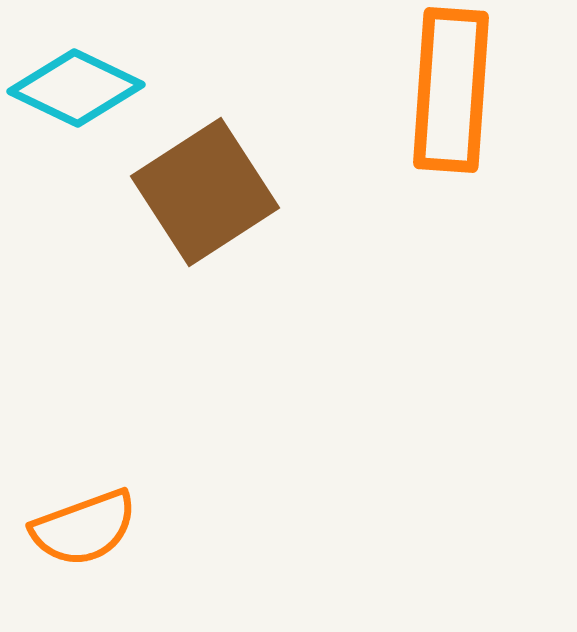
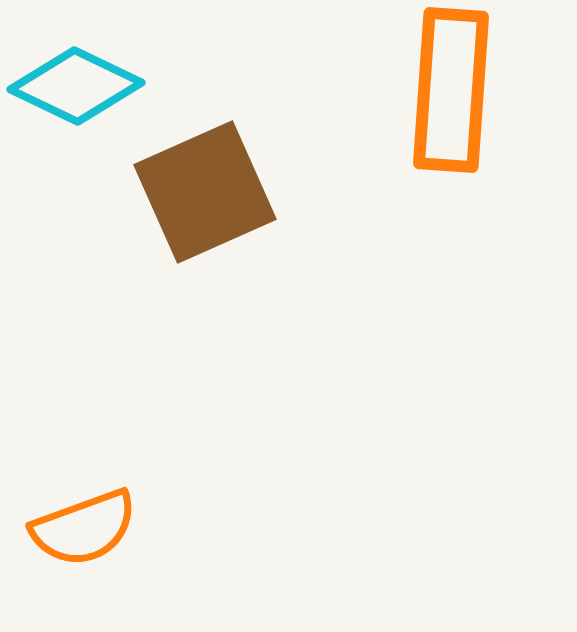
cyan diamond: moved 2 px up
brown square: rotated 9 degrees clockwise
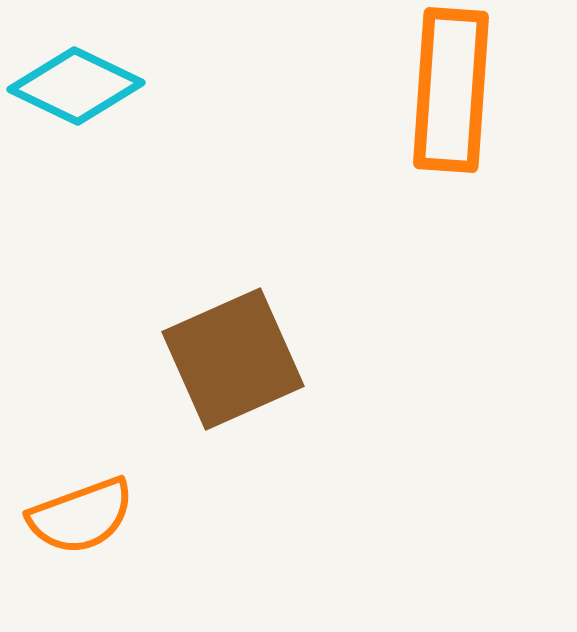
brown square: moved 28 px right, 167 px down
orange semicircle: moved 3 px left, 12 px up
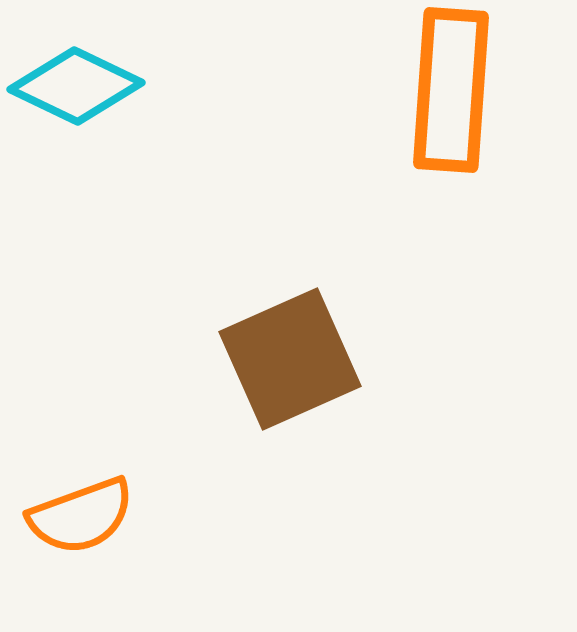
brown square: moved 57 px right
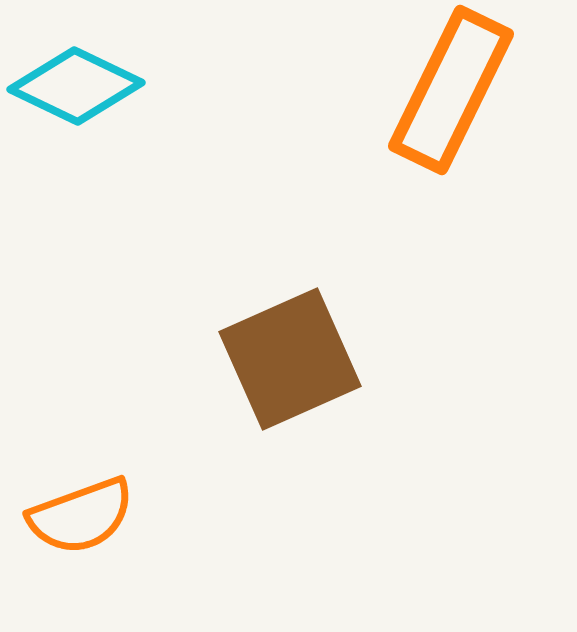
orange rectangle: rotated 22 degrees clockwise
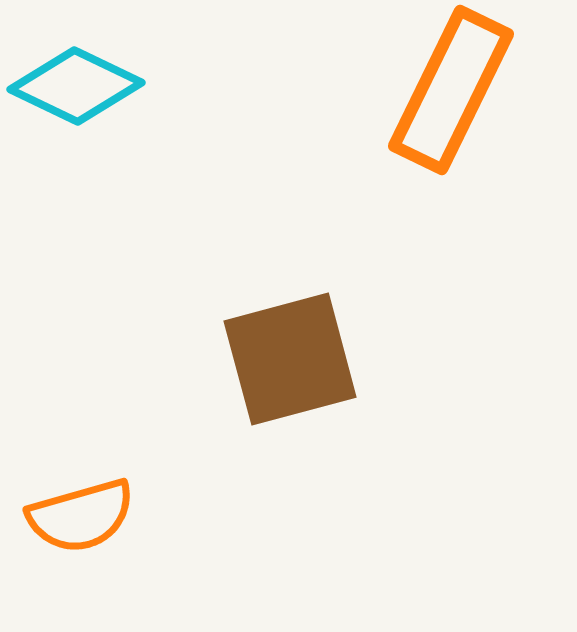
brown square: rotated 9 degrees clockwise
orange semicircle: rotated 4 degrees clockwise
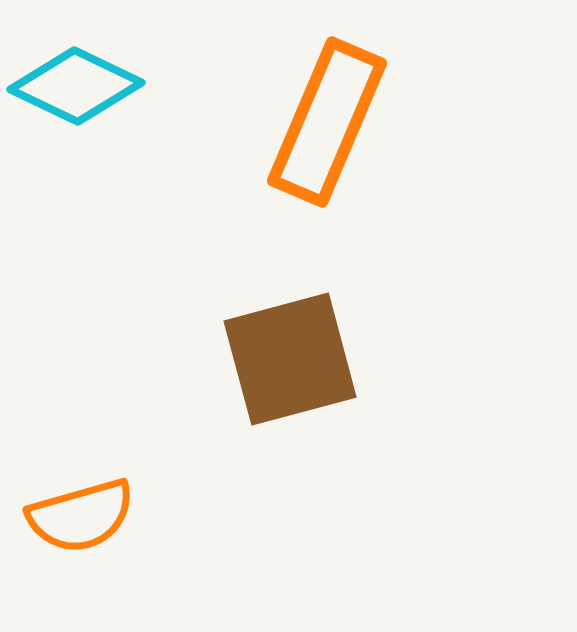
orange rectangle: moved 124 px left, 32 px down; rotated 3 degrees counterclockwise
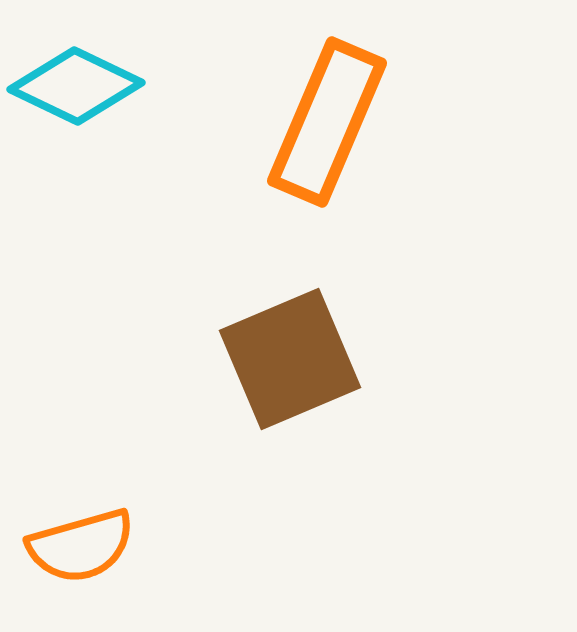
brown square: rotated 8 degrees counterclockwise
orange semicircle: moved 30 px down
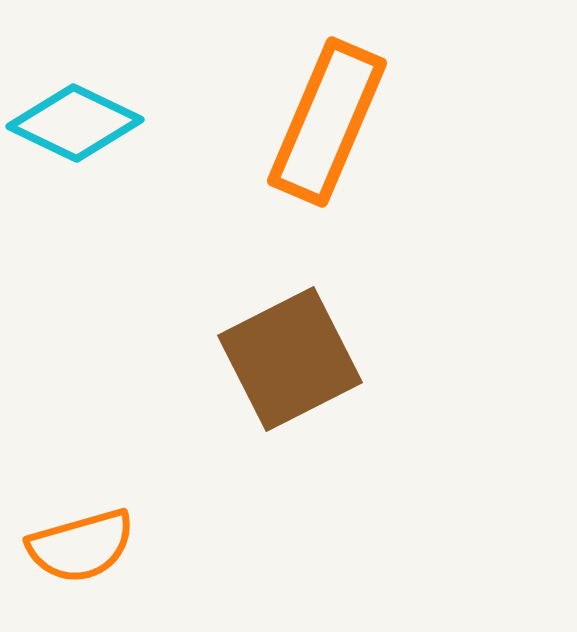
cyan diamond: moved 1 px left, 37 px down
brown square: rotated 4 degrees counterclockwise
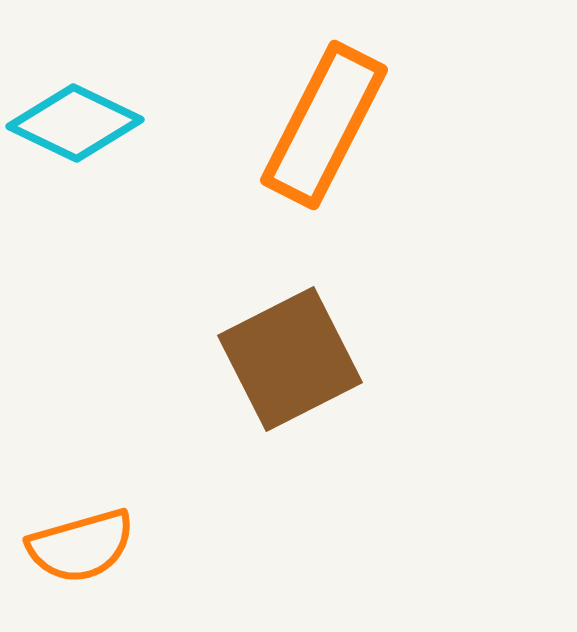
orange rectangle: moved 3 px left, 3 px down; rotated 4 degrees clockwise
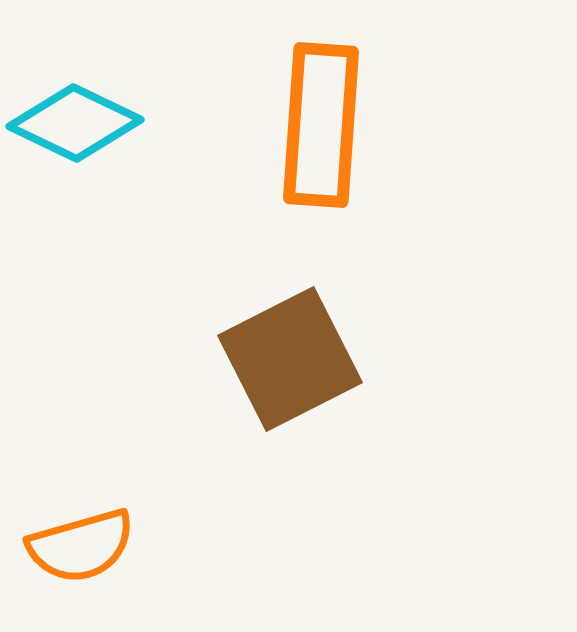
orange rectangle: moved 3 px left; rotated 23 degrees counterclockwise
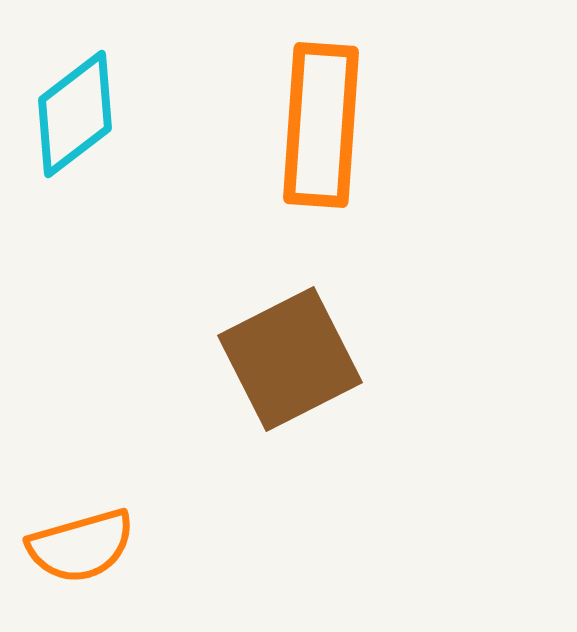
cyan diamond: moved 9 px up; rotated 63 degrees counterclockwise
